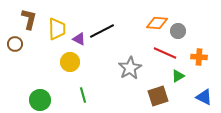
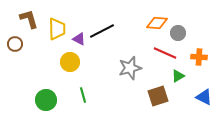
brown L-shape: rotated 30 degrees counterclockwise
gray circle: moved 2 px down
gray star: rotated 15 degrees clockwise
green circle: moved 6 px right
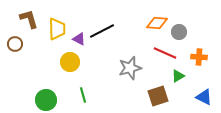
gray circle: moved 1 px right, 1 px up
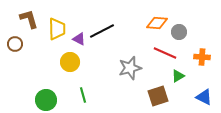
orange cross: moved 3 px right
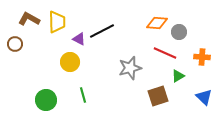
brown L-shape: rotated 45 degrees counterclockwise
yellow trapezoid: moved 7 px up
blue triangle: rotated 18 degrees clockwise
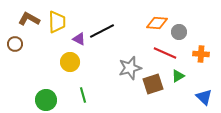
orange cross: moved 1 px left, 3 px up
brown square: moved 5 px left, 12 px up
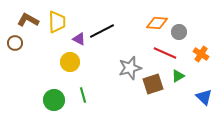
brown L-shape: moved 1 px left, 1 px down
brown circle: moved 1 px up
orange cross: rotated 28 degrees clockwise
green circle: moved 8 px right
